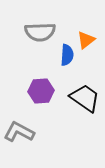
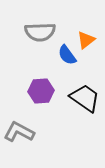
blue semicircle: rotated 140 degrees clockwise
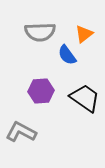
orange triangle: moved 2 px left, 6 px up
gray L-shape: moved 2 px right
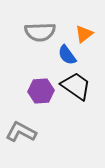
black trapezoid: moved 9 px left, 12 px up
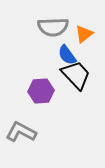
gray semicircle: moved 13 px right, 5 px up
black trapezoid: moved 11 px up; rotated 12 degrees clockwise
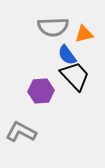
orange triangle: rotated 24 degrees clockwise
black trapezoid: moved 1 px left, 1 px down
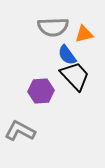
gray L-shape: moved 1 px left, 1 px up
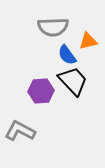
orange triangle: moved 4 px right, 7 px down
black trapezoid: moved 2 px left, 5 px down
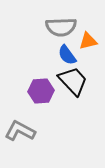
gray semicircle: moved 8 px right
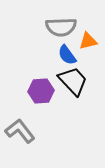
gray L-shape: rotated 24 degrees clockwise
